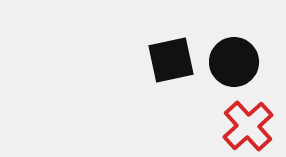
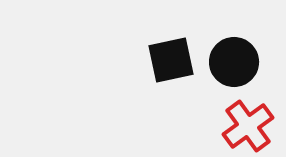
red cross: rotated 6 degrees clockwise
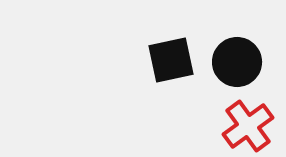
black circle: moved 3 px right
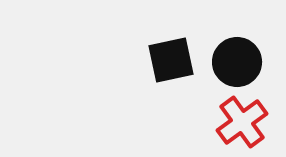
red cross: moved 6 px left, 4 px up
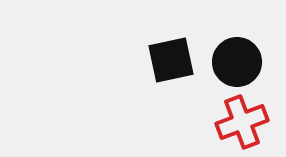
red cross: rotated 15 degrees clockwise
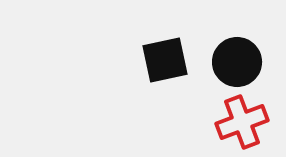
black square: moved 6 px left
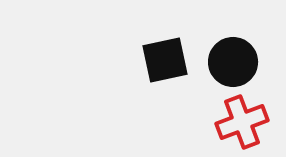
black circle: moved 4 px left
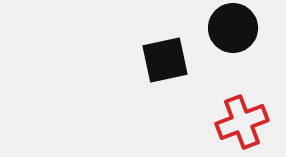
black circle: moved 34 px up
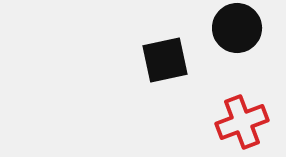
black circle: moved 4 px right
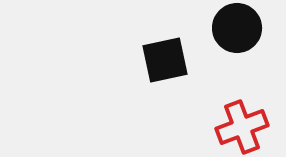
red cross: moved 5 px down
